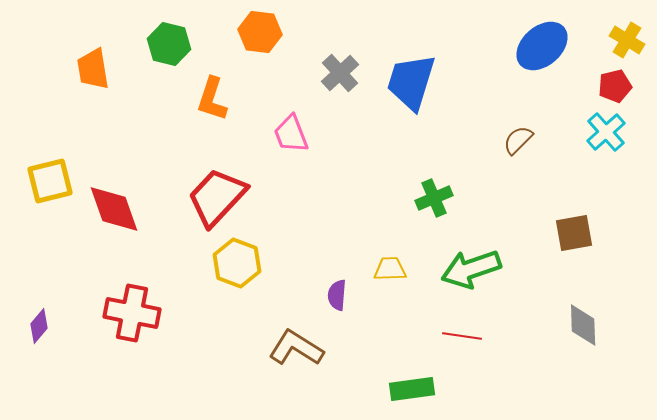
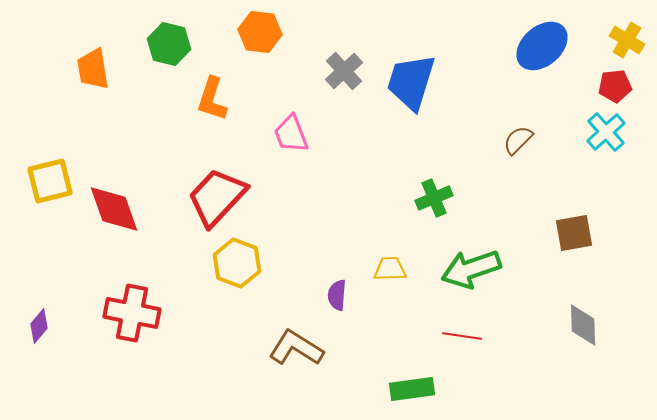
gray cross: moved 4 px right, 2 px up
red pentagon: rotated 8 degrees clockwise
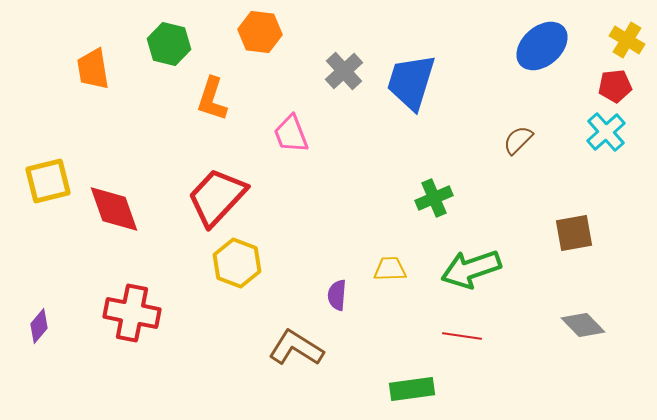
yellow square: moved 2 px left
gray diamond: rotated 42 degrees counterclockwise
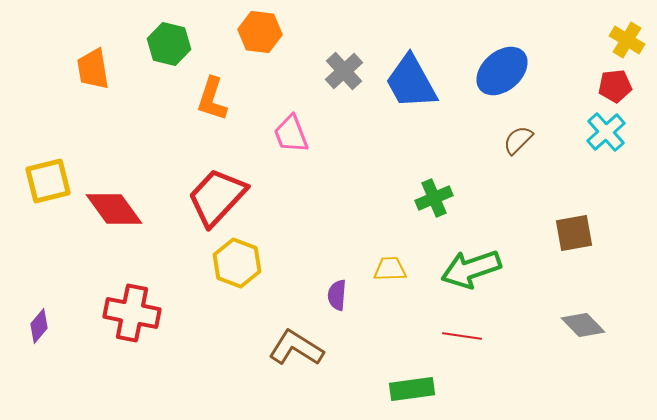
blue ellipse: moved 40 px left, 25 px down
blue trapezoid: rotated 46 degrees counterclockwise
red diamond: rotated 16 degrees counterclockwise
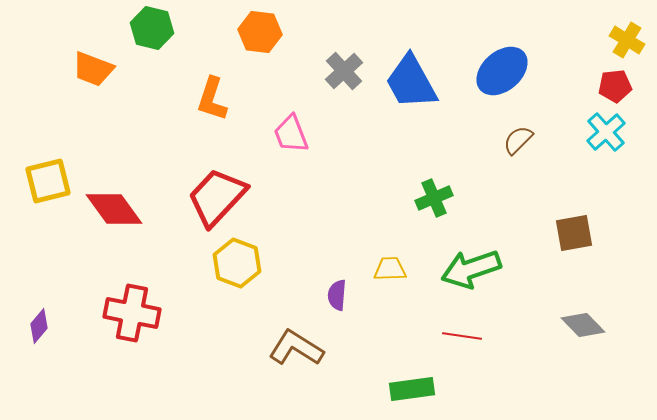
green hexagon: moved 17 px left, 16 px up
orange trapezoid: rotated 60 degrees counterclockwise
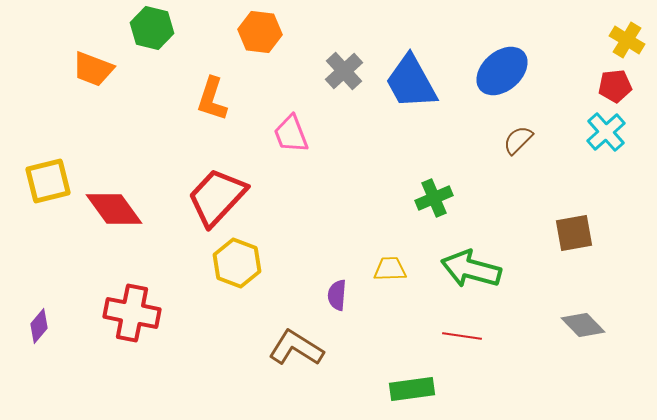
green arrow: rotated 34 degrees clockwise
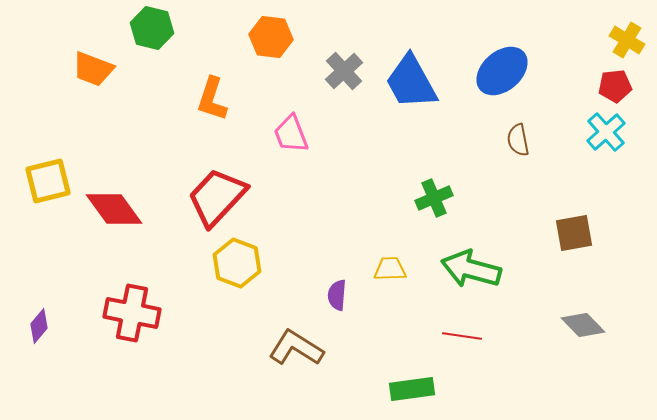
orange hexagon: moved 11 px right, 5 px down
brown semicircle: rotated 56 degrees counterclockwise
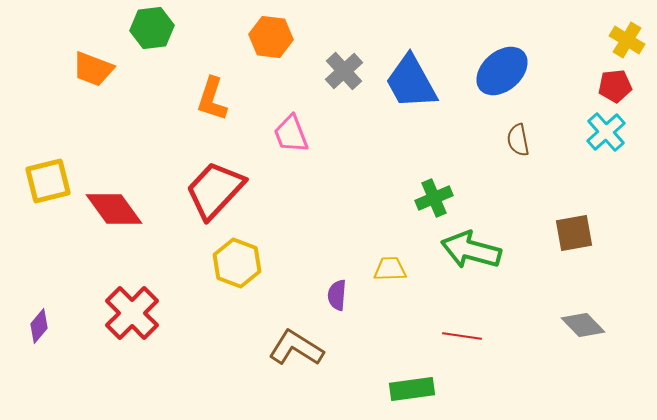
green hexagon: rotated 21 degrees counterclockwise
red trapezoid: moved 2 px left, 7 px up
green arrow: moved 19 px up
red cross: rotated 34 degrees clockwise
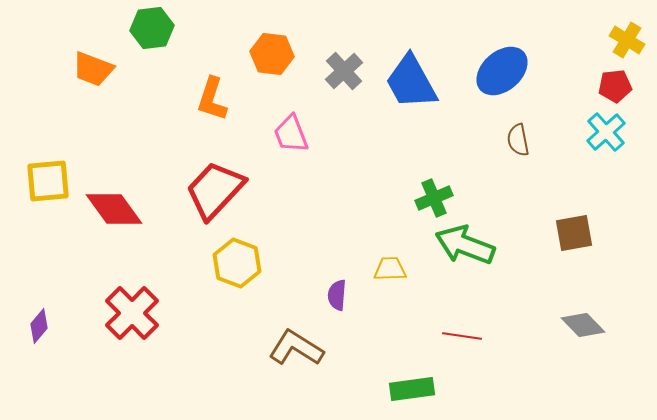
orange hexagon: moved 1 px right, 17 px down
yellow square: rotated 9 degrees clockwise
green arrow: moved 6 px left, 5 px up; rotated 6 degrees clockwise
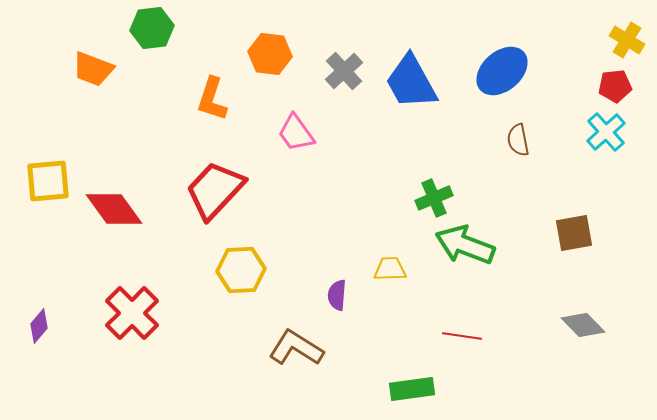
orange hexagon: moved 2 px left
pink trapezoid: moved 5 px right, 1 px up; rotated 15 degrees counterclockwise
yellow hexagon: moved 4 px right, 7 px down; rotated 24 degrees counterclockwise
